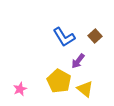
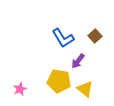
blue L-shape: moved 1 px left, 1 px down
yellow pentagon: rotated 20 degrees counterclockwise
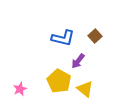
blue L-shape: rotated 45 degrees counterclockwise
yellow pentagon: rotated 20 degrees clockwise
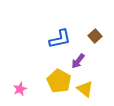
blue L-shape: moved 3 px left, 1 px down; rotated 25 degrees counterclockwise
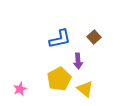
brown square: moved 1 px left, 1 px down
purple arrow: rotated 42 degrees counterclockwise
yellow pentagon: moved 2 px up; rotated 15 degrees clockwise
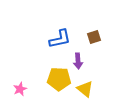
brown square: rotated 24 degrees clockwise
yellow pentagon: rotated 30 degrees clockwise
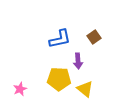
brown square: rotated 16 degrees counterclockwise
